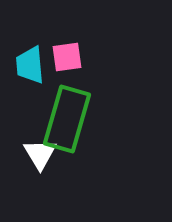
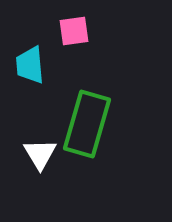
pink square: moved 7 px right, 26 px up
green rectangle: moved 20 px right, 5 px down
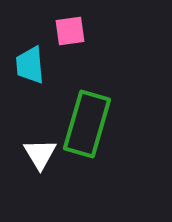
pink square: moved 4 px left
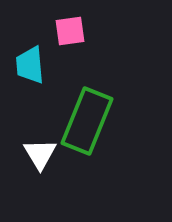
green rectangle: moved 3 px up; rotated 6 degrees clockwise
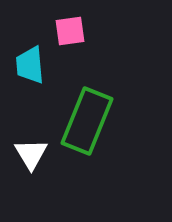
white triangle: moved 9 px left
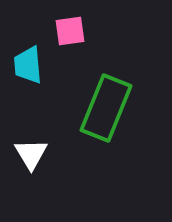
cyan trapezoid: moved 2 px left
green rectangle: moved 19 px right, 13 px up
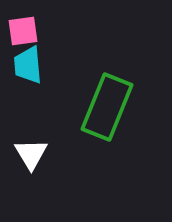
pink square: moved 47 px left
green rectangle: moved 1 px right, 1 px up
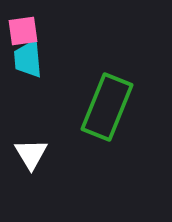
cyan trapezoid: moved 6 px up
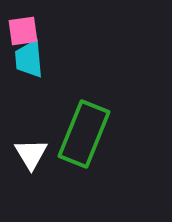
cyan trapezoid: moved 1 px right
green rectangle: moved 23 px left, 27 px down
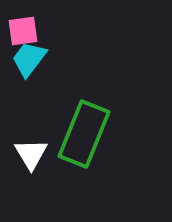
cyan trapezoid: rotated 42 degrees clockwise
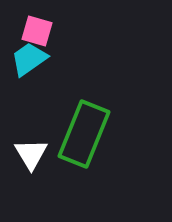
pink square: moved 14 px right; rotated 24 degrees clockwise
cyan trapezoid: rotated 18 degrees clockwise
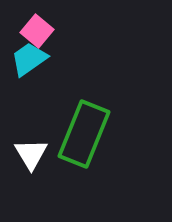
pink square: rotated 24 degrees clockwise
